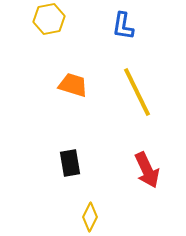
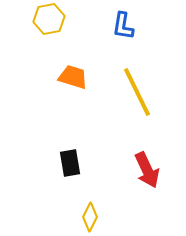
orange trapezoid: moved 8 px up
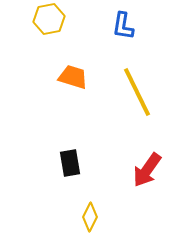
red arrow: rotated 60 degrees clockwise
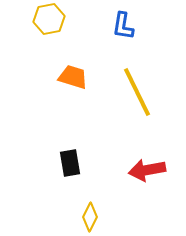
red arrow: rotated 45 degrees clockwise
